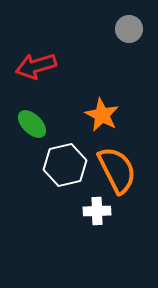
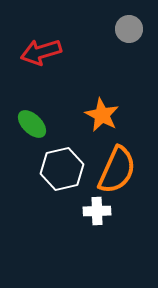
red arrow: moved 5 px right, 14 px up
white hexagon: moved 3 px left, 4 px down
orange semicircle: rotated 51 degrees clockwise
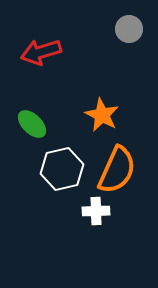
white cross: moved 1 px left
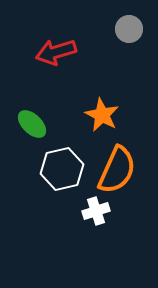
red arrow: moved 15 px right
white cross: rotated 16 degrees counterclockwise
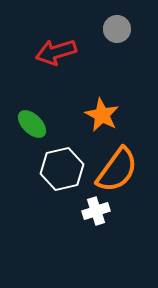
gray circle: moved 12 px left
orange semicircle: rotated 12 degrees clockwise
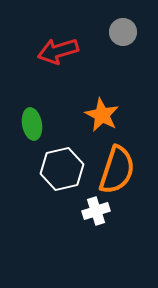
gray circle: moved 6 px right, 3 px down
red arrow: moved 2 px right, 1 px up
green ellipse: rotated 36 degrees clockwise
orange semicircle: rotated 18 degrees counterclockwise
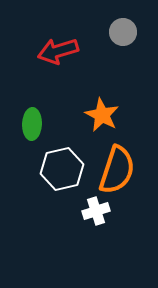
green ellipse: rotated 12 degrees clockwise
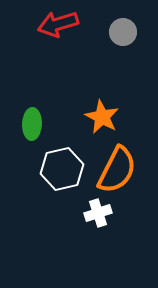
red arrow: moved 27 px up
orange star: moved 2 px down
orange semicircle: rotated 9 degrees clockwise
white cross: moved 2 px right, 2 px down
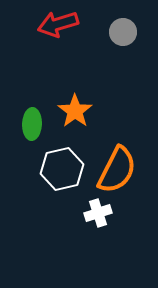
orange star: moved 27 px left, 6 px up; rotated 8 degrees clockwise
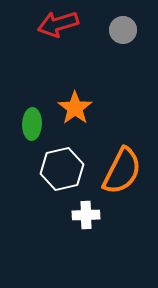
gray circle: moved 2 px up
orange star: moved 3 px up
orange semicircle: moved 5 px right, 1 px down
white cross: moved 12 px left, 2 px down; rotated 16 degrees clockwise
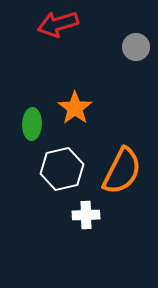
gray circle: moved 13 px right, 17 px down
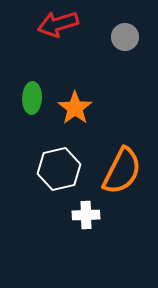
gray circle: moved 11 px left, 10 px up
green ellipse: moved 26 px up
white hexagon: moved 3 px left
